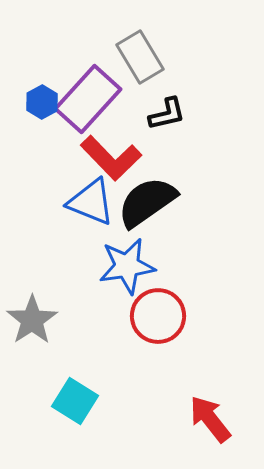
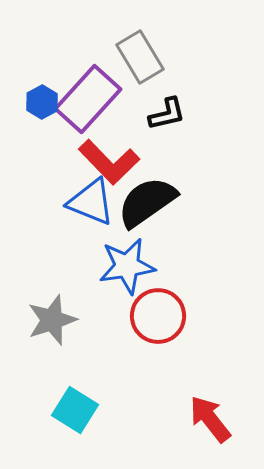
red L-shape: moved 2 px left, 4 px down
gray star: moved 20 px right; rotated 15 degrees clockwise
cyan square: moved 9 px down
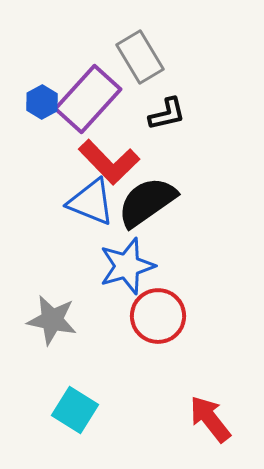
blue star: rotated 8 degrees counterclockwise
gray star: rotated 30 degrees clockwise
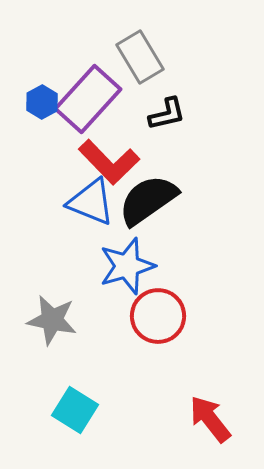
black semicircle: moved 1 px right, 2 px up
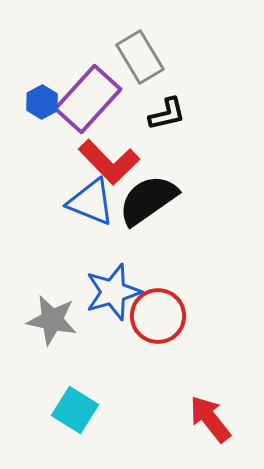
blue star: moved 14 px left, 26 px down
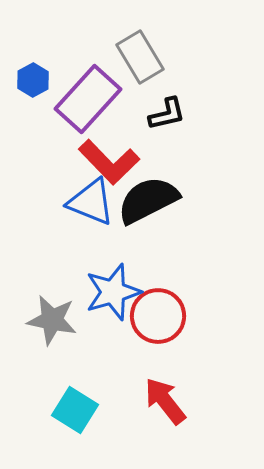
blue hexagon: moved 9 px left, 22 px up
black semicircle: rotated 8 degrees clockwise
red arrow: moved 45 px left, 18 px up
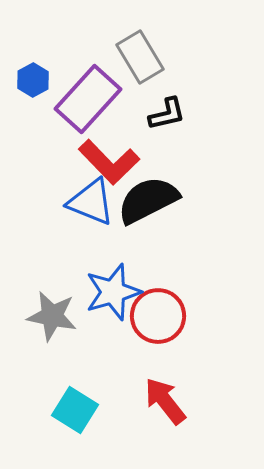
gray star: moved 4 px up
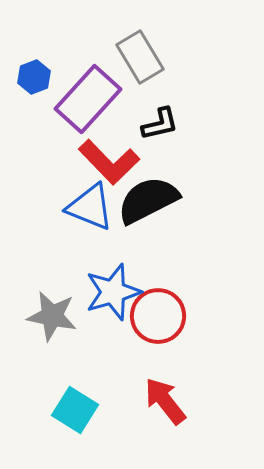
blue hexagon: moved 1 px right, 3 px up; rotated 8 degrees clockwise
black L-shape: moved 7 px left, 10 px down
blue triangle: moved 1 px left, 5 px down
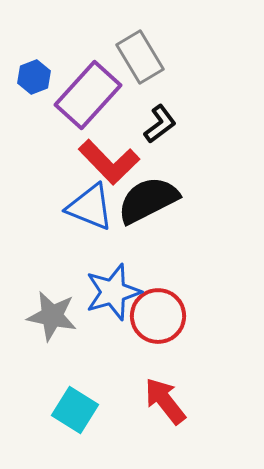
purple rectangle: moved 4 px up
black L-shape: rotated 24 degrees counterclockwise
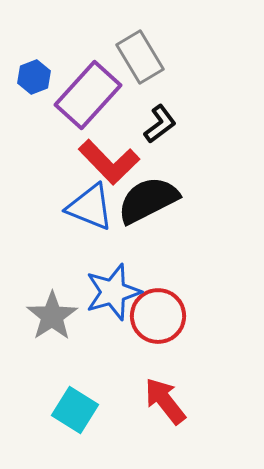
gray star: rotated 27 degrees clockwise
